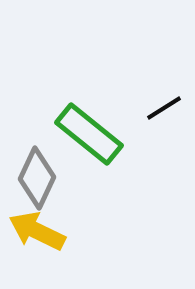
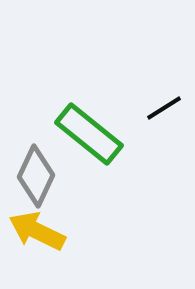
gray diamond: moved 1 px left, 2 px up
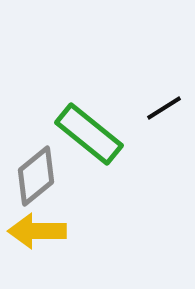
gray diamond: rotated 26 degrees clockwise
yellow arrow: rotated 26 degrees counterclockwise
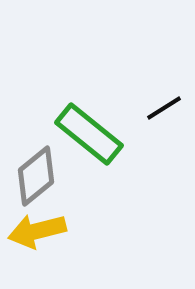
yellow arrow: rotated 14 degrees counterclockwise
